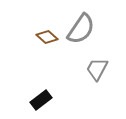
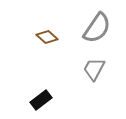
gray semicircle: moved 16 px right, 1 px up
gray trapezoid: moved 3 px left
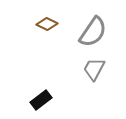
gray semicircle: moved 4 px left, 4 px down
brown diamond: moved 13 px up; rotated 15 degrees counterclockwise
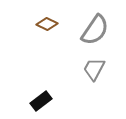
gray semicircle: moved 2 px right, 2 px up
black rectangle: moved 1 px down
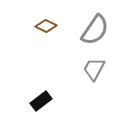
brown diamond: moved 1 px left, 2 px down
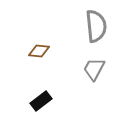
brown diamond: moved 7 px left, 25 px down; rotated 20 degrees counterclockwise
gray semicircle: moved 1 px right, 4 px up; rotated 40 degrees counterclockwise
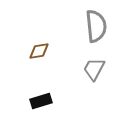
brown diamond: rotated 15 degrees counterclockwise
black rectangle: rotated 20 degrees clockwise
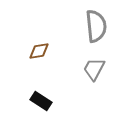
black rectangle: rotated 50 degrees clockwise
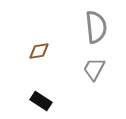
gray semicircle: moved 1 px down
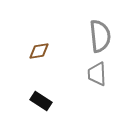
gray semicircle: moved 4 px right, 9 px down
gray trapezoid: moved 3 px right, 5 px down; rotated 30 degrees counterclockwise
